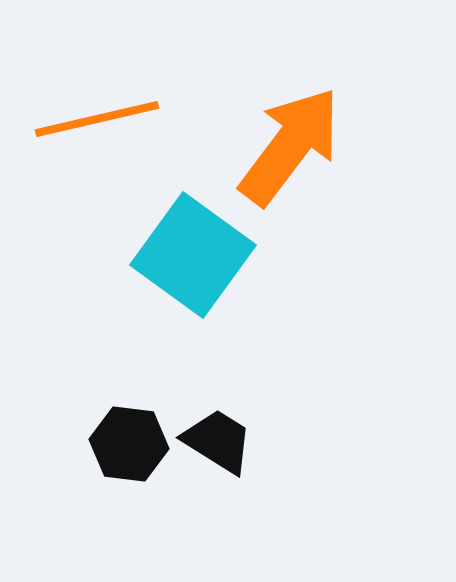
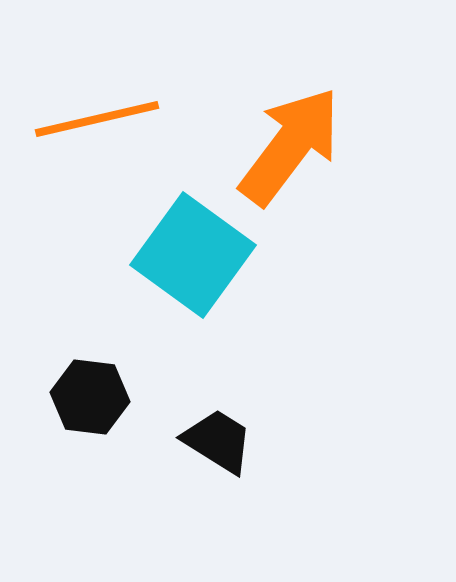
black hexagon: moved 39 px left, 47 px up
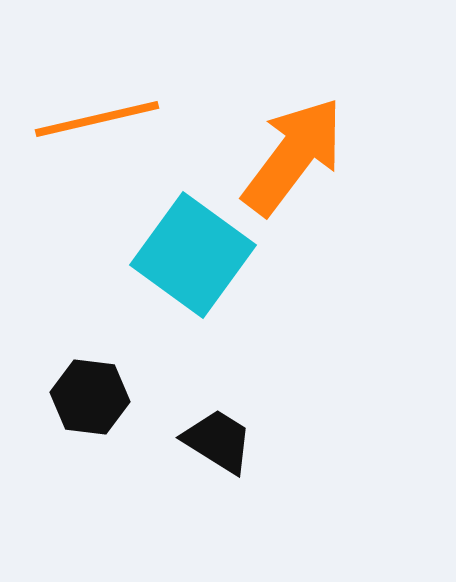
orange arrow: moved 3 px right, 10 px down
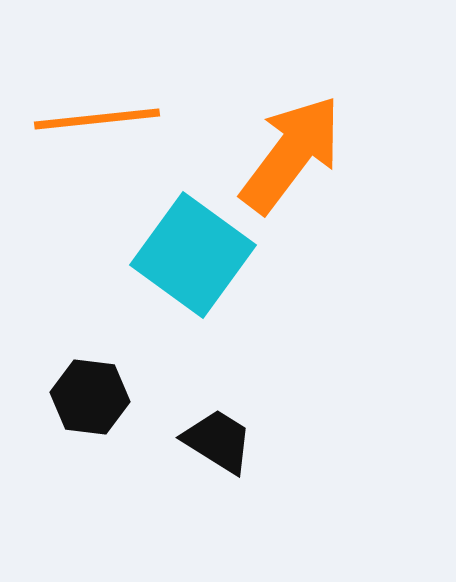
orange line: rotated 7 degrees clockwise
orange arrow: moved 2 px left, 2 px up
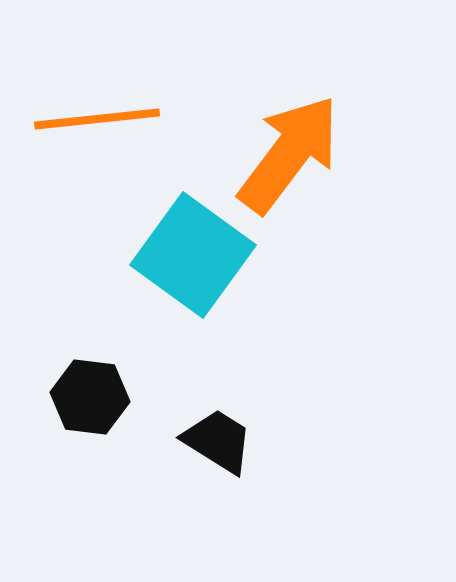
orange arrow: moved 2 px left
